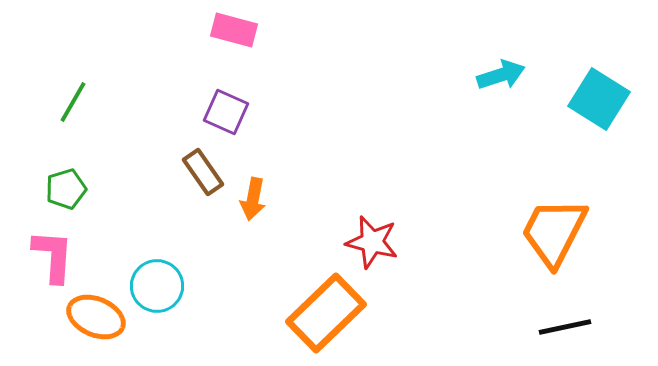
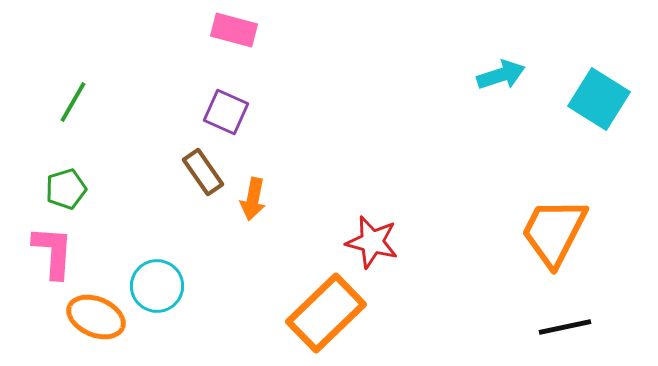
pink L-shape: moved 4 px up
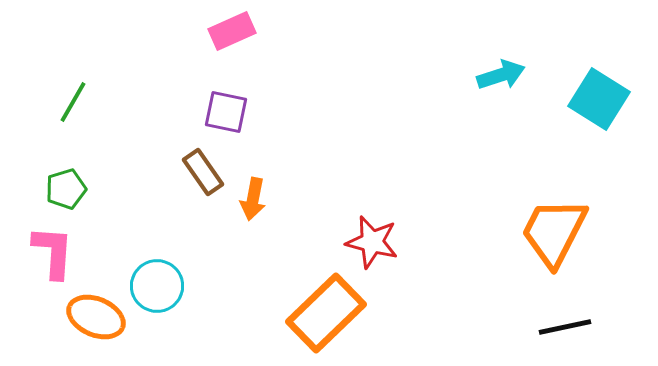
pink rectangle: moved 2 px left, 1 px down; rotated 39 degrees counterclockwise
purple square: rotated 12 degrees counterclockwise
